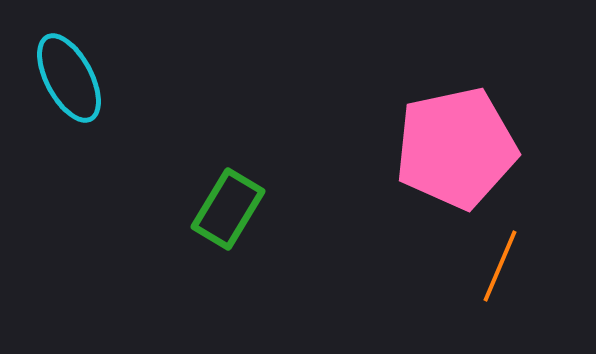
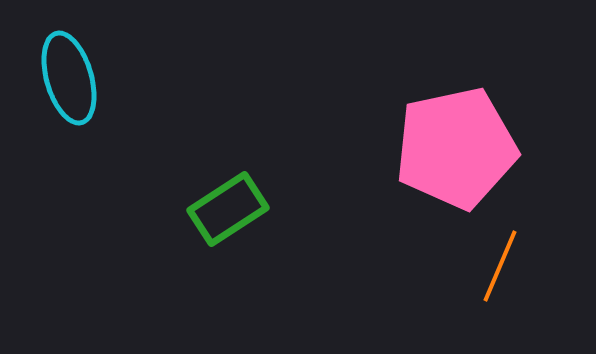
cyan ellipse: rotated 12 degrees clockwise
green rectangle: rotated 26 degrees clockwise
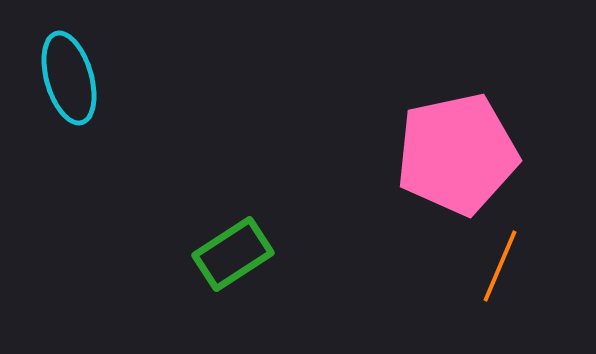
pink pentagon: moved 1 px right, 6 px down
green rectangle: moved 5 px right, 45 px down
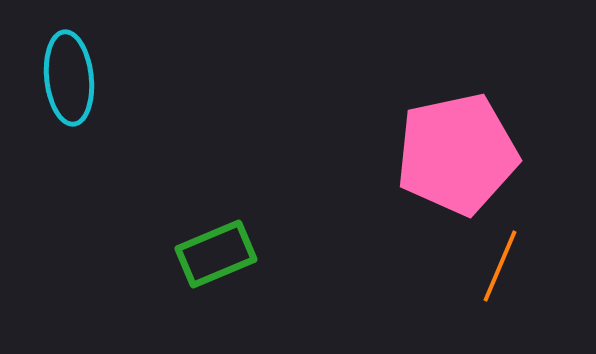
cyan ellipse: rotated 10 degrees clockwise
green rectangle: moved 17 px left; rotated 10 degrees clockwise
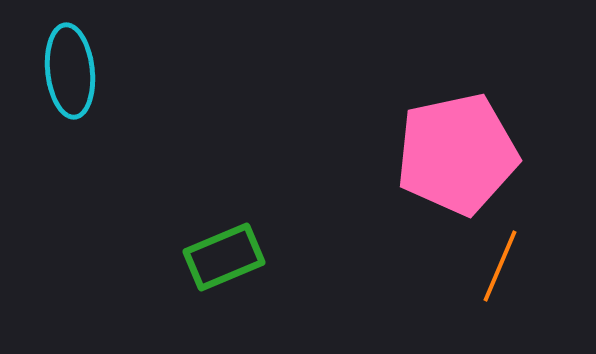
cyan ellipse: moved 1 px right, 7 px up
green rectangle: moved 8 px right, 3 px down
